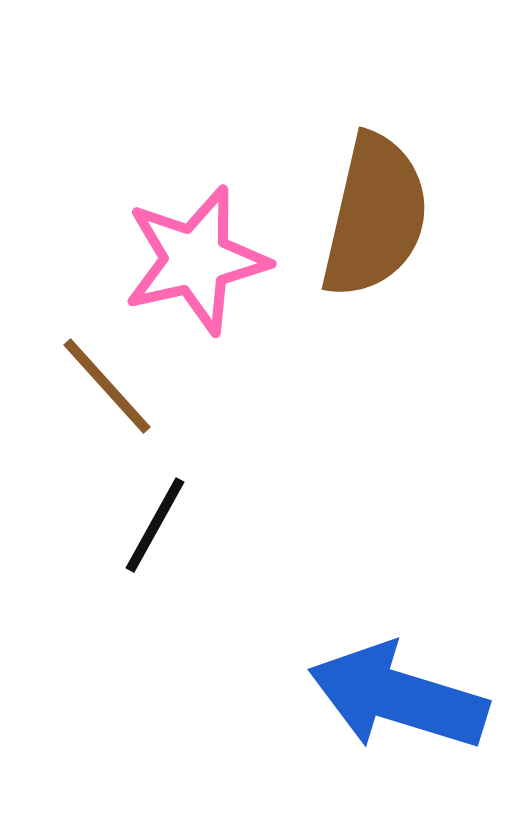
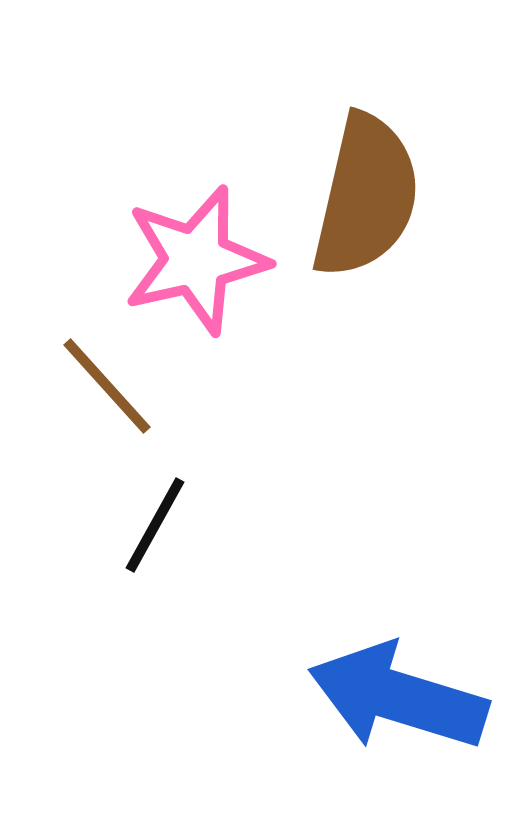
brown semicircle: moved 9 px left, 20 px up
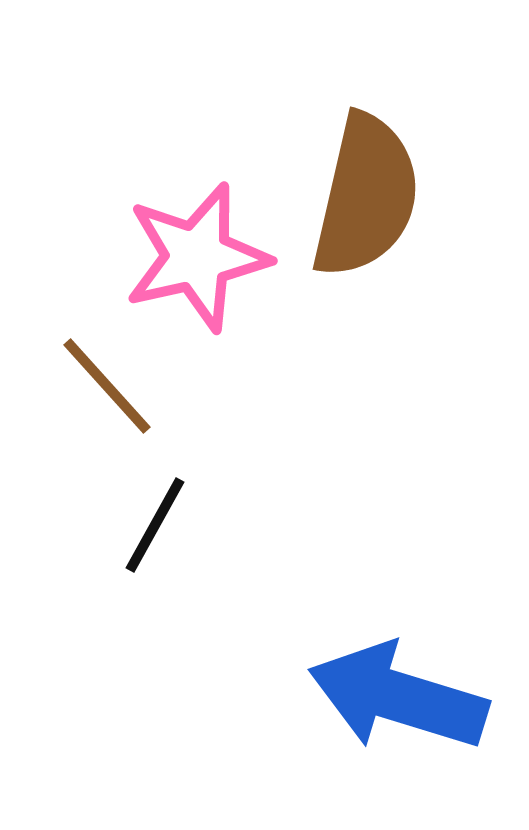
pink star: moved 1 px right, 3 px up
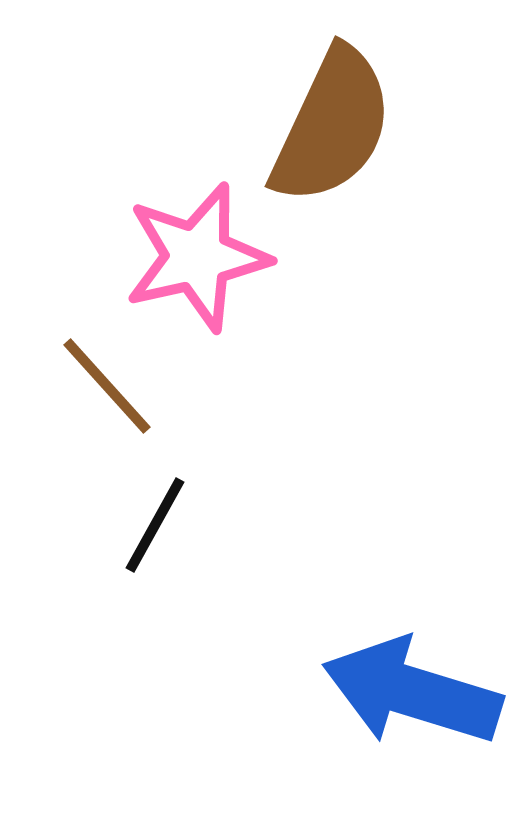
brown semicircle: moved 34 px left, 70 px up; rotated 12 degrees clockwise
blue arrow: moved 14 px right, 5 px up
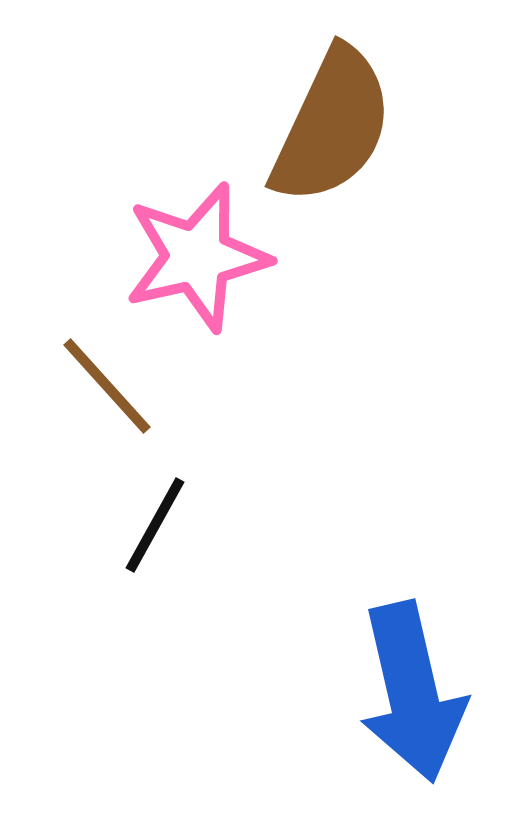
blue arrow: rotated 120 degrees counterclockwise
